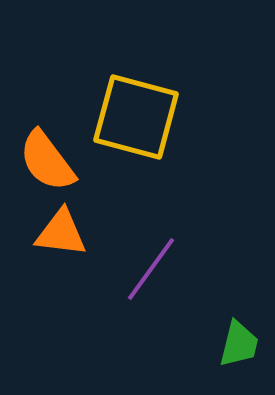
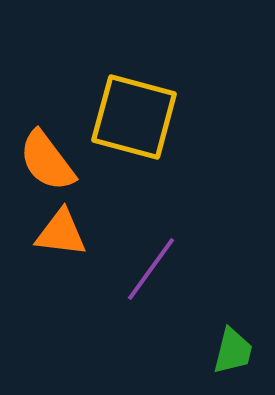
yellow square: moved 2 px left
green trapezoid: moved 6 px left, 7 px down
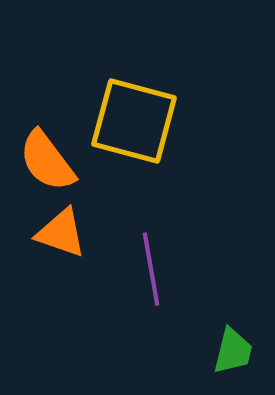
yellow square: moved 4 px down
orange triangle: rotated 12 degrees clockwise
purple line: rotated 46 degrees counterclockwise
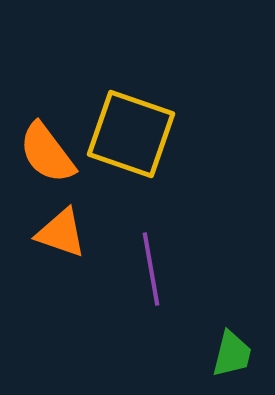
yellow square: moved 3 px left, 13 px down; rotated 4 degrees clockwise
orange semicircle: moved 8 px up
green trapezoid: moved 1 px left, 3 px down
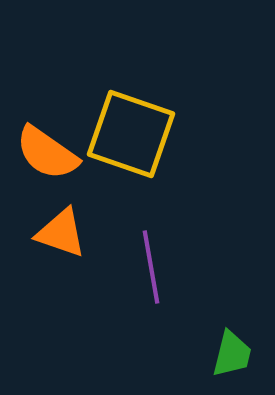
orange semicircle: rotated 18 degrees counterclockwise
purple line: moved 2 px up
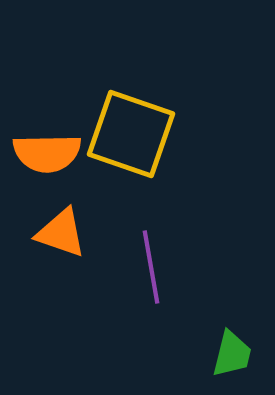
orange semicircle: rotated 36 degrees counterclockwise
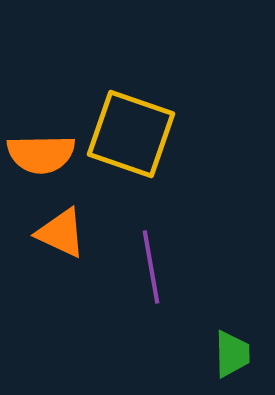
orange semicircle: moved 6 px left, 1 px down
orange triangle: rotated 6 degrees clockwise
green trapezoid: rotated 15 degrees counterclockwise
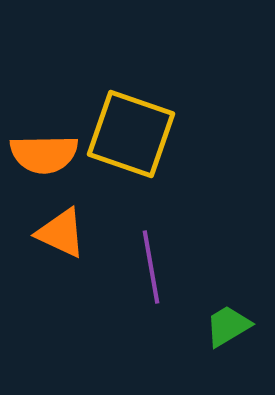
orange semicircle: moved 3 px right
green trapezoid: moved 4 px left, 28 px up; rotated 120 degrees counterclockwise
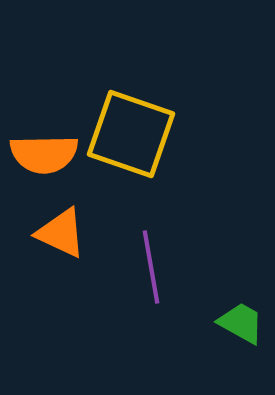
green trapezoid: moved 13 px right, 3 px up; rotated 60 degrees clockwise
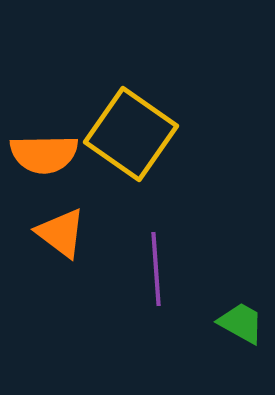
yellow square: rotated 16 degrees clockwise
orange triangle: rotated 12 degrees clockwise
purple line: moved 5 px right, 2 px down; rotated 6 degrees clockwise
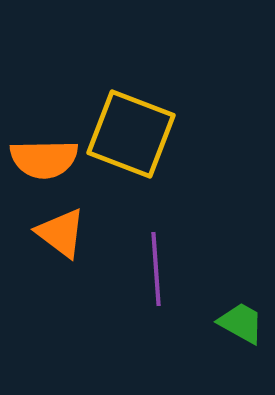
yellow square: rotated 14 degrees counterclockwise
orange semicircle: moved 5 px down
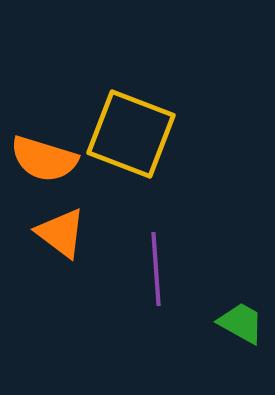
orange semicircle: rotated 18 degrees clockwise
